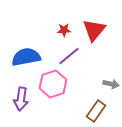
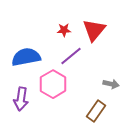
purple line: moved 2 px right
pink hexagon: rotated 12 degrees counterclockwise
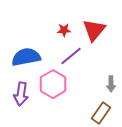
gray arrow: rotated 77 degrees clockwise
purple arrow: moved 5 px up
brown rectangle: moved 5 px right, 2 px down
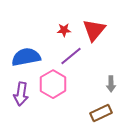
brown rectangle: rotated 30 degrees clockwise
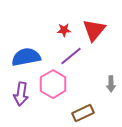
brown rectangle: moved 18 px left
